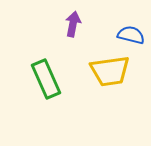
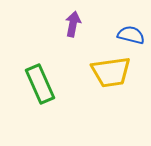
yellow trapezoid: moved 1 px right, 1 px down
green rectangle: moved 6 px left, 5 px down
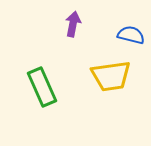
yellow trapezoid: moved 4 px down
green rectangle: moved 2 px right, 3 px down
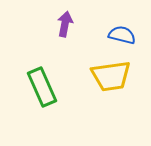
purple arrow: moved 8 px left
blue semicircle: moved 9 px left
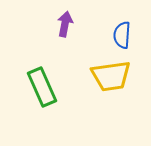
blue semicircle: rotated 100 degrees counterclockwise
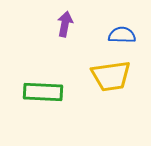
blue semicircle: rotated 88 degrees clockwise
green rectangle: moved 1 px right, 5 px down; rotated 63 degrees counterclockwise
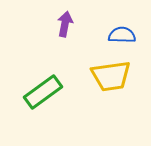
green rectangle: rotated 39 degrees counterclockwise
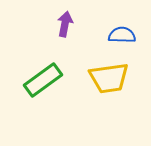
yellow trapezoid: moved 2 px left, 2 px down
green rectangle: moved 12 px up
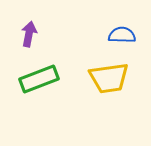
purple arrow: moved 36 px left, 10 px down
green rectangle: moved 4 px left, 1 px up; rotated 15 degrees clockwise
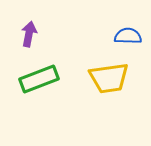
blue semicircle: moved 6 px right, 1 px down
